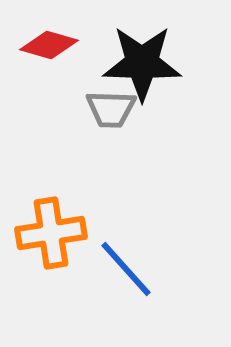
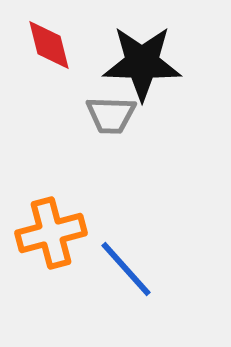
red diamond: rotated 60 degrees clockwise
gray trapezoid: moved 6 px down
orange cross: rotated 6 degrees counterclockwise
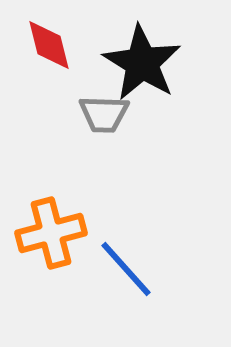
black star: rotated 30 degrees clockwise
gray trapezoid: moved 7 px left, 1 px up
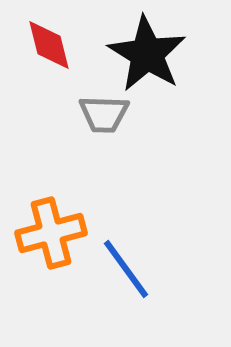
black star: moved 5 px right, 9 px up
blue line: rotated 6 degrees clockwise
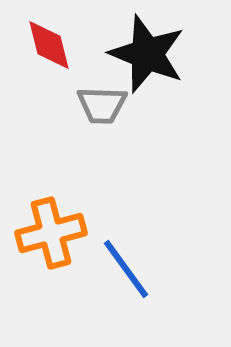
black star: rotated 10 degrees counterclockwise
gray trapezoid: moved 2 px left, 9 px up
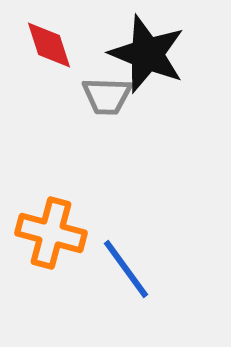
red diamond: rotated 4 degrees counterclockwise
gray trapezoid: moved 5 px right, 9 px up
orange cross: rotated 30 degrees clockwise
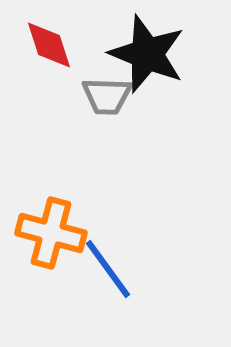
blue line: moved 18 px left
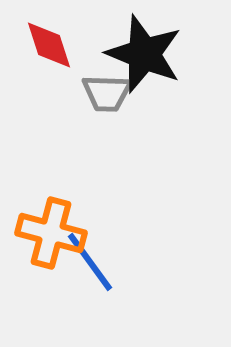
black star: moved 3 px left
gray trapezoid: moved 3 px up
blue line: moved 18 px left, 7 px up
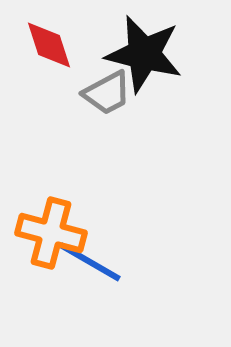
black star: rotated 8 degrees counterclockwise
gray trapezoid: rotated 30 degrees counterclockwise
blue line: rotated 24 degrees counterclockwise
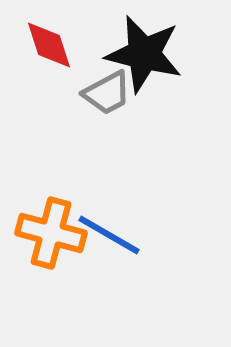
blue line: moved 19 px right, 27 px up
